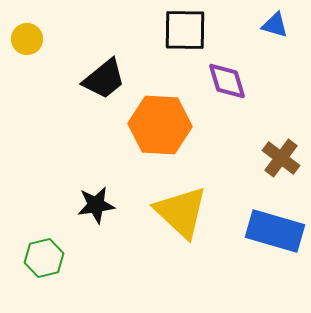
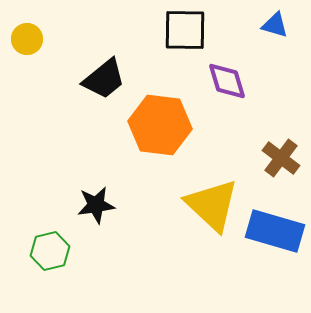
orange hexagon: rotated 4 degrees clockwise
yellow triangle: moved 31 px right, 7 px up
green hexagon: moved 6 px right, 7 px up
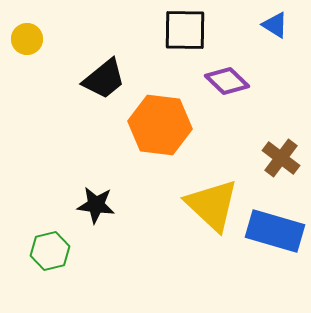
blue triangle: rotated 16 degrees clockwise
purple diamond: rotated 30 degrees counterclockwise
black star: rotated 15 degrees clockwise
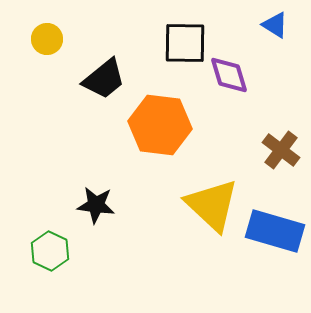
black square: moved 13 px down
yellow circle: moved 20 px right
purple diamond: moved 2 px right, 6 px up; rotated 30 degrees clockwise
brown cross: moved 8 px up
green hexagon: rotated 21 degrees counterclockwise
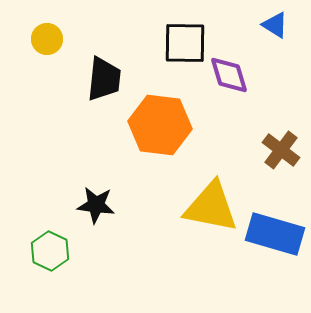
black trapezoid: rotated 45 degrees counterclockwise
yellow triangle: moved 1 px left, 2 px down; rotated 32 degrees counterclockwise
blue rectangle: moved 3 px down
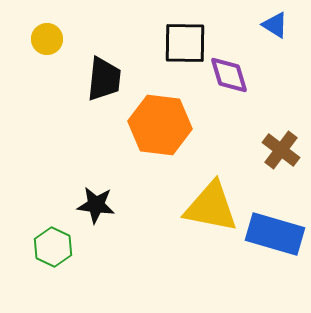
green hexagon: moved 3 px right, 4 px up
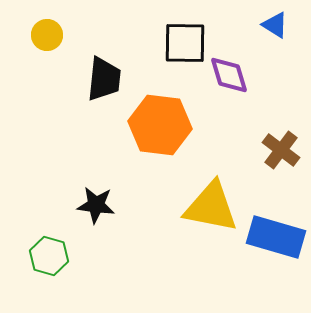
yellow circle: moved 4 px up
blue rectangle: moved 1 px right, 3 px down
green hexagon: moved 4 px left, 9 px down; rotated 9 degrees counterclockwise
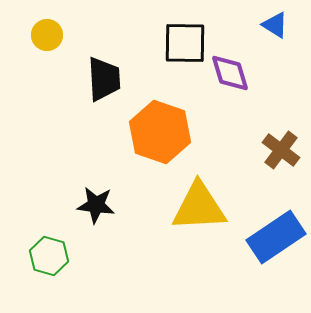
purple diamond: moved 1 px right, 2 px up
black trapezoid: rotated 9 degrees counterclockwise
orange hexagon: moved 7 px down; rotated 12 degrees clockwise
yellow triangle: moved 12 px left; rotated 14 degrees counterclockwise
blue rectangle: rotated 50 degrees counterclockwise
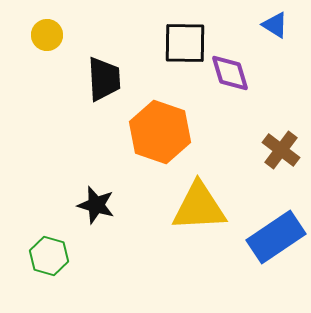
black star: rotated 9 degrees clockwise
